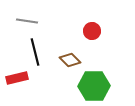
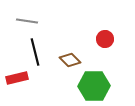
red circle: moved 13 px right, 8 px down
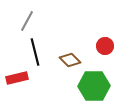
gray line: rotated 70 degrees counterclockwise
red circle: moved 7 px down
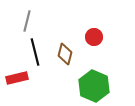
gray line: rotated 15 degrees counterclockwise
red circle: moved 11 px left, 9 px up
brown diamond: moved 5 px left, 6 px up; rotated 60 degrees clockwise
green hexagon: rotated 24 degrees clockwise
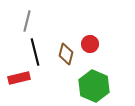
red circle: moved 4 px left, 7 px down
brown diamond: moved 1 px right
red rectangle: moved 2 px right
